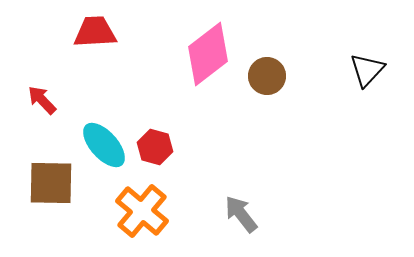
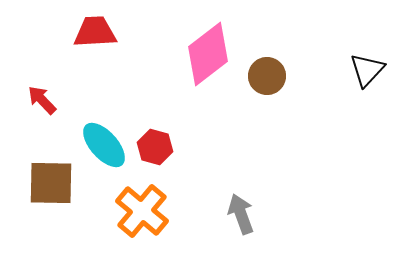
gray arrow: rotated 18 degrees clockwise
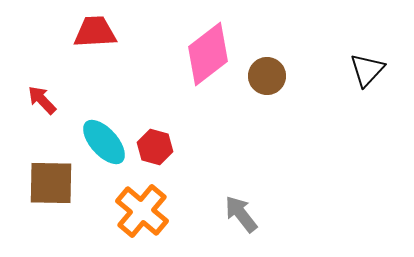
cyan ellipse: moved 3 px up
gray arrow: rotated 18 degrees counterclockwise
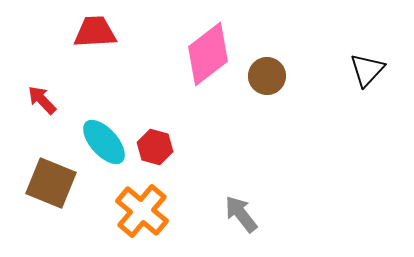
brown square: rotated 21 degrees clockwise
